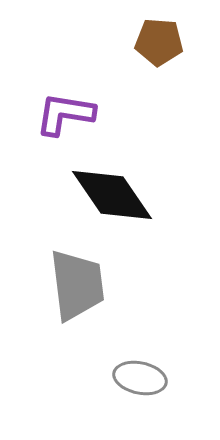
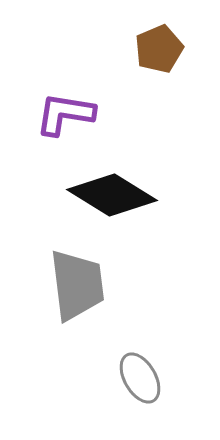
brown pentagon: moved 7 px down; rotated 27 degrees counterclockwise
black diamond: rotated 24 degrees counterclockwise
gray ellipse: rotated 48 degrees clockwise
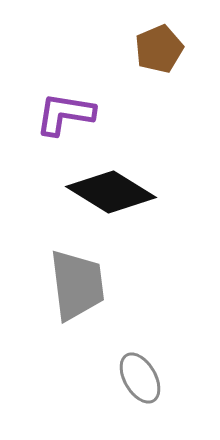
black diamond: moved 1 px left, 3 px up
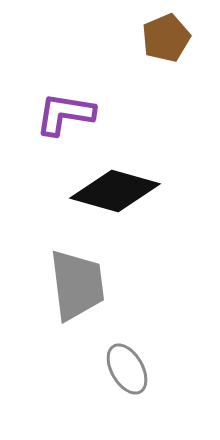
brown pentagon: moved 7 px right, 11 px up
black diamond: moved 4 px right, 1 px up; rotated 16 degrees counterclockwise
gray ellipse: moved 13 px left, 9 px up
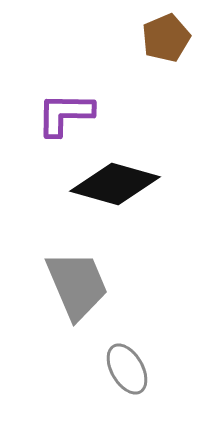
purple L-shape: rotated 8 degrees counterclockwise
black diamond: moved 7 px up
gray trapezoid: rotated 16 degrees counterclockwise
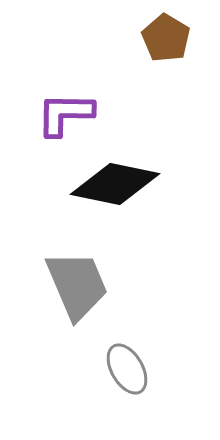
brown pentagon: rotated 18 degrees counterclockwise
black diamond: rotated 4 degrees counterclockwise
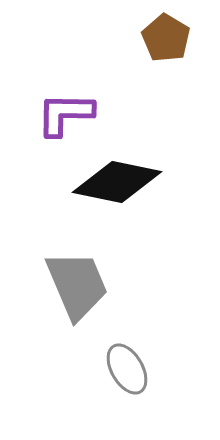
black diamond: moved 2 px right, 2 px up
